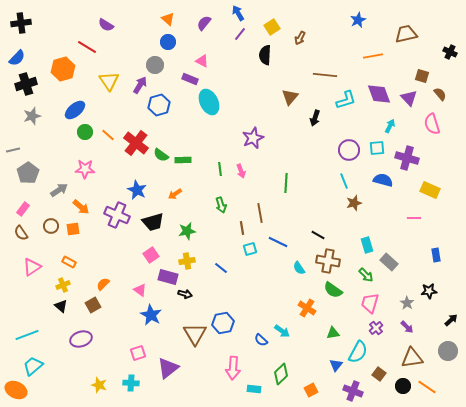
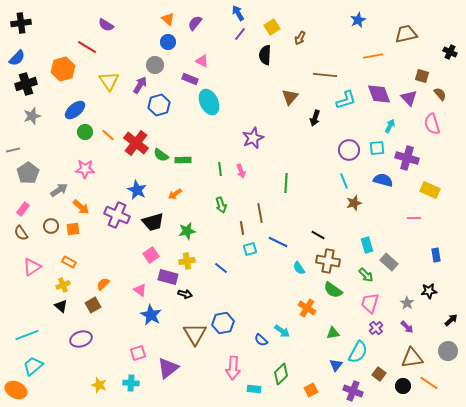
purple semicircle at (204, 23): moved 9 px left
orange line at (427, 387): moved 2 px right, 4 px up
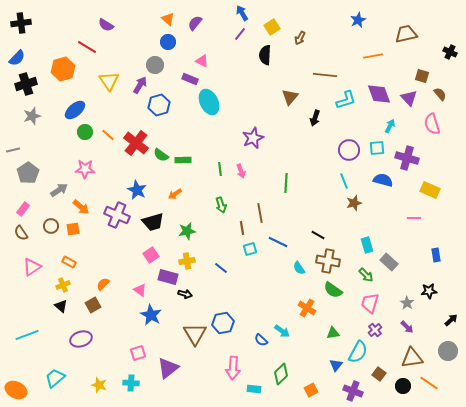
blue arrow at (238, 13): moved 4 px right
purple cross at (376, 328): moved 1 px left, 2 px down
cyan trapezoid at (33, 366): moved 22 px right, 12 px down
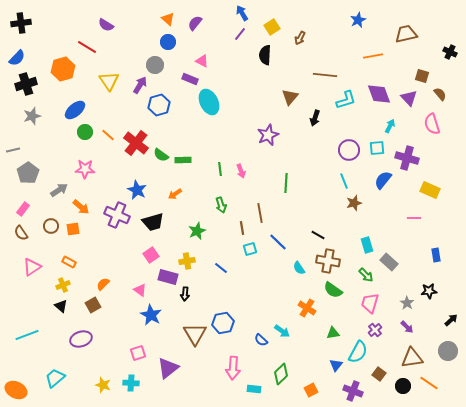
purple star at (253, 138): moved 15 px right, 3 px up
blue semicircle at (383, 180): rotated 66 degrees counterclockwise
green star at (187, 231): moved 10 px right; rotated 12 degrees counterclockwise
blue line at (278, 242): rotated 18 degrees clockwise
black arrow at (185, 294): rotated 80 degrees clockwise
yellow star at (99, 385): moved 4 px right
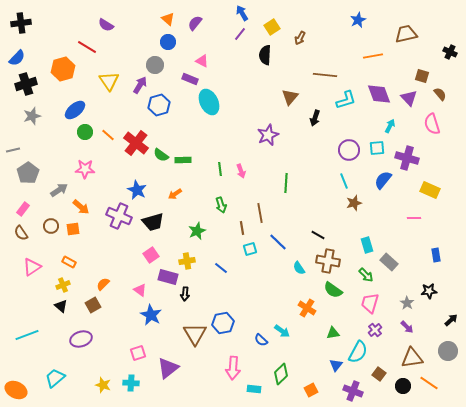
purple cross at (117, 215): moved 2 px right, 1 px down
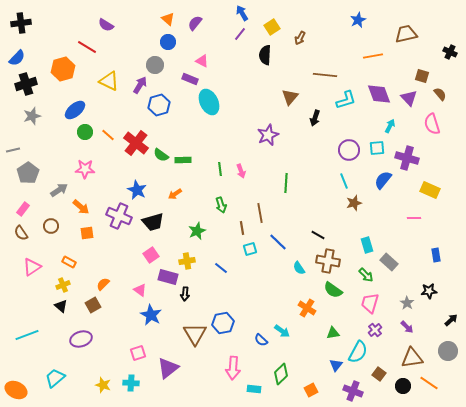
yellow triangle at (109, 81): rotated 30 degrees counterclockwise
orange square at (73, 229): moved 14 px right, 4 px down
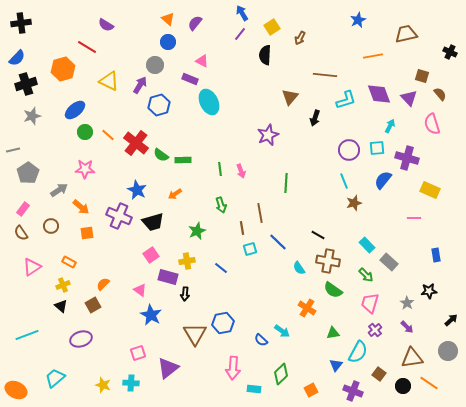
cyan rectangle at (367, 245): rotated 28 degrees counterclockwise
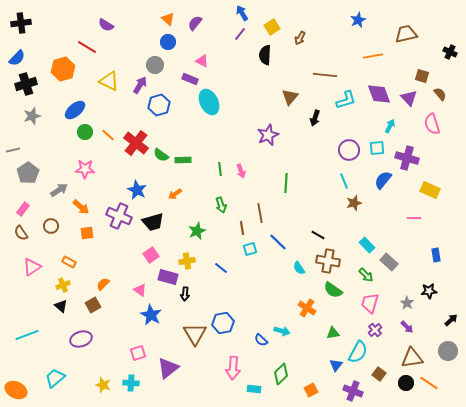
cyan arrow at (282, 331): rotated 21 degrees counterclockwise
black circle at (403, 386): moved 3 px right, 3 px up
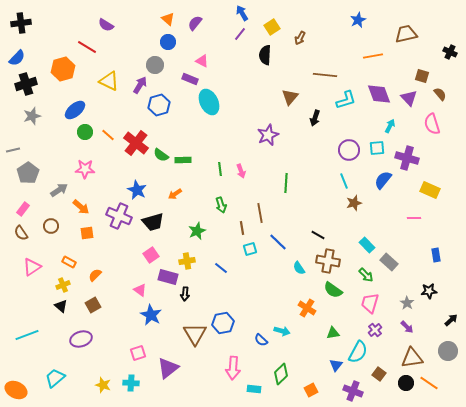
orange semicircle at (103, 284): moved 8 px left, 9 px up
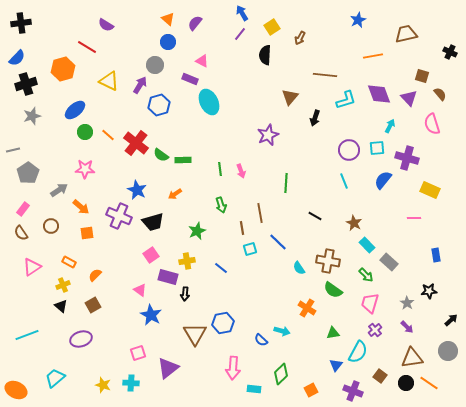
brown star at (354, 203): moved 20 px down; rotated 28 degrees counterclockwise
black line at (318, 235): moved 3 px left, 19 px up
brown square at (379, 374): moved 1 px right, 2 px down
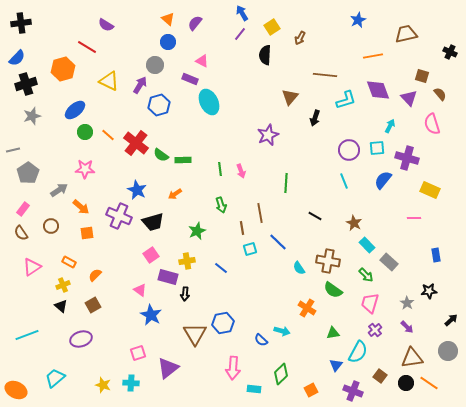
purple diamond at (379, 94): moved 1 px left, 4 px up
